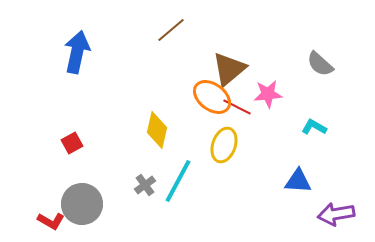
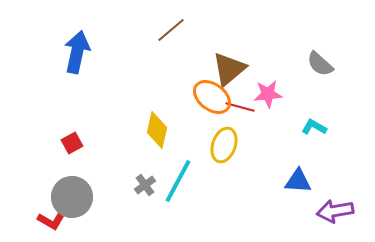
red line: moved 3 px right; rotated 12 degrees counterclockwise
gray circle: moved 10 px left, 7 px up
purple arrow: moved 1 px left, 3 px up
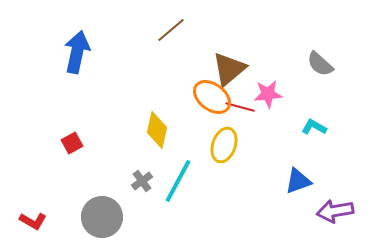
blue triangle: rotated 24 degrees counterclockwise
gray cross: moved 3 px left, 4 px up
gray circle: moved 30 px right, 20 px down
red L-shape: moved 18 px left
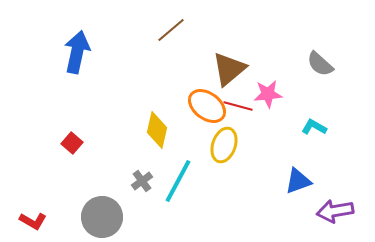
orange ellipse: moved 5 px left, 9 px down
red line: moved 2 px left, 1 px up
red square: rotated 20 degrees counterclockwise
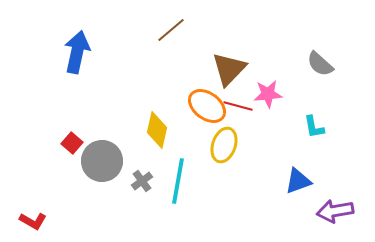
brown triangle: rotated 6 degrees counterclockwise
cyan L-shape: rotated 130 degrees counterclockwise
cyan line: rotated 18 degrees counterclockwise
gray circle: moved 56 px up
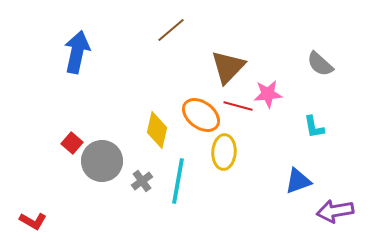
brown triangle: moved 1 px left, 2 px up
orange ellipse: moved 6 px left, 9 px down
yellow ellipse: moved 7 px down; rotated 16 degrees counterclockwise
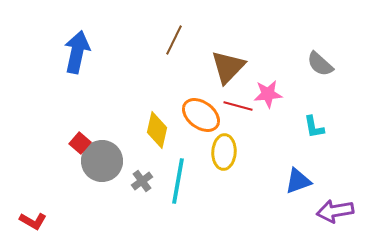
brown line: moved 3 px right, 10 px down; rotated 24 degrees counterclockwise
red square: moved 8 px right
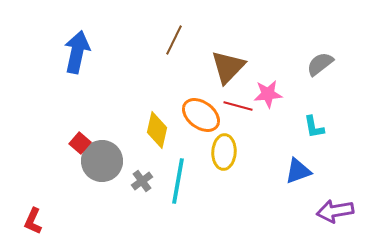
gray semicircle: rotated 100 degrees clockwise
blue triangle: moved 10 px up
red L-shape: rotated 84 degrees clockwise
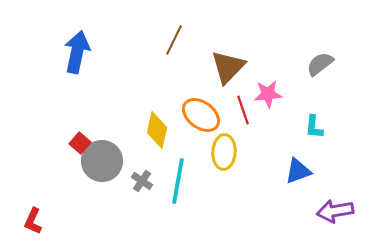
red line: moved 5 px right, 4 px down; rotated 56 degrees clockwise
cyan L-shape: rotated 15 degrees clockwise
gray cross: rotated 20 degrees counterclockwise
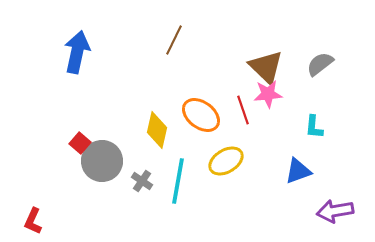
brown triangle: moved 38 px right; rotated 30 degrees counterclockwise
yellow ellipse: moved 2 px right, 9 px down; rotated 56 degrees clockwise
